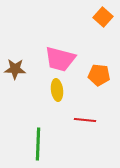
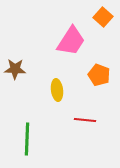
pink trapezoid: moved 11 px right, 18 px up; rotated 72 degrees counterclockwise
orange pentagon: rotated 15 degrees clockwise
green line: moved 11 px left, 5 px up
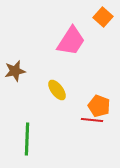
brown star: moved 2 px down; rotated 15 degrees counterclockwise
orange pentagon: moved 31 px down
yellow ellipse: rotated 30 degrees counterclockwise
red line: moved 7 px right
